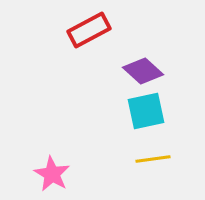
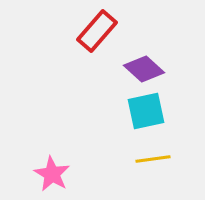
red rectangle: moved 8 px right, 1 px down; rotated 21 degrees counterclockwise
purple diamond: moved 1 px right, 2 px up
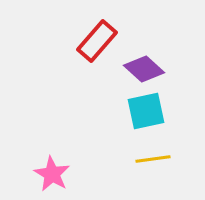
red rectangle: moved 10 px down
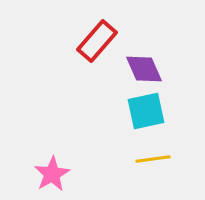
purple diamond: rotated 24 degrees clockwise
pink star: rotated 12 degrees clockwise
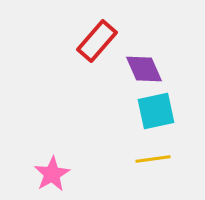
cyan square: moved 10 px right
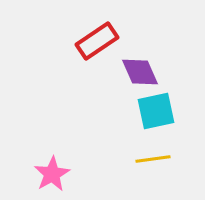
red rectangle: rotated 15 degrees clockwise
purple diamond: moved 4 px left, 3 px down
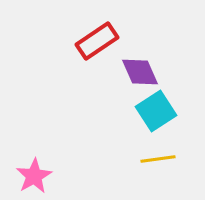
cyan square: rotated 21 degrees counterclockwise
yellow line: moved 5 px right
pink star: moved 18 px left, 2 px down
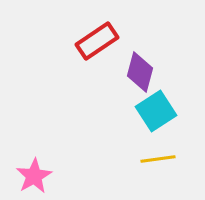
purple diamond: rotated 39 degrees clockwise
